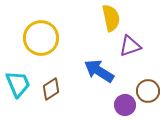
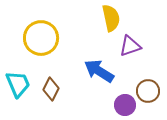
brown diamond: rotated 30 degrees counterclockwise
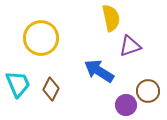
purple circle: moved 1 px right
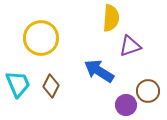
yellow semicircle: rotated 16 degrees clockwise
brown diamond: moved 3 px up
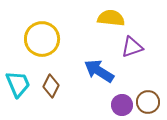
yellow semicircle: rotated 88 degrees counterclockwise
yellow circle: moved 1 px right, 1 px down
purple triangle: moved 2 px right, 1 px down
brown circle: moved 11 px down
purple circle: moved 4 px left
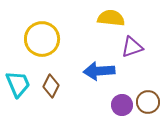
blue arrow: rotated 36 degrees counterclockwise
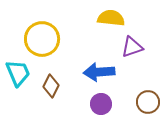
blue arrow: moved 1 px down
cyan trapezoid: moved 11 px up
purple circle: moved 21 px left, 1 px up
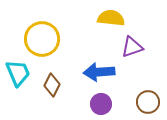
brown diamond: moved 1 px right, 1 px up
